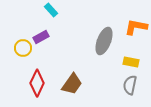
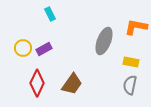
cyan rectangle: moved 1 px left, 4 px down; rotated 16 degrees clockwise
purple rectangle: moved 3 px right, 12 px down
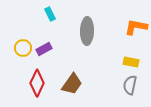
gray ellipse: moved 17 px left, 10 px up; rotated 20 degrees counterclockwise
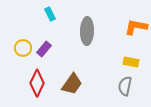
purple rectangle: rotated 21 degrees counterclockwise
gray semicircle: moved 5 px left, 1 px down
